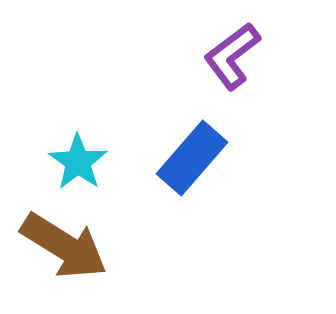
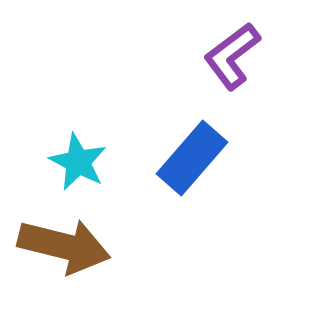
cyan star: rotated 8 degrees counterclockwise
brown arrow: rotated 18 degrees counterclockwise
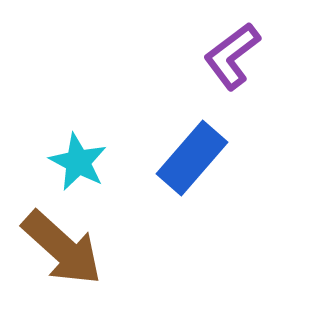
brown arrow: moved 2 px left, 2 px down; rotated 28 degrees clockwise
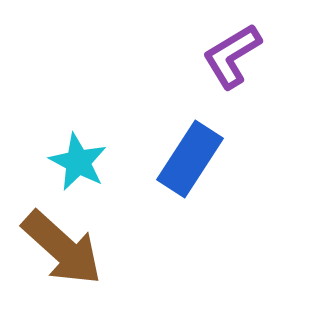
purple L-shape: rotated 6 degrees clockwise
blue rectangle: moved 2 px left, 1 px down; rotated 8 degrees counterclockwise
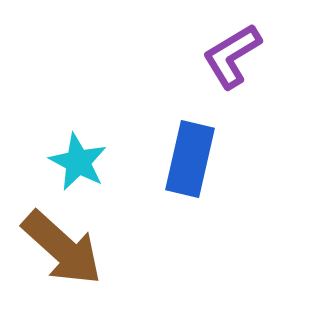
blue rectangle: rotated 20 degrees counterclockwise
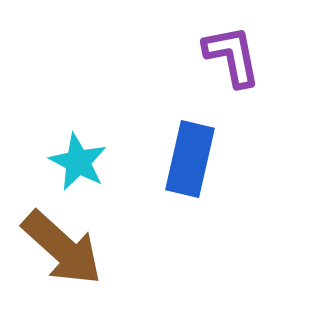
purple L-shape: rotated 110 degrees clockwise
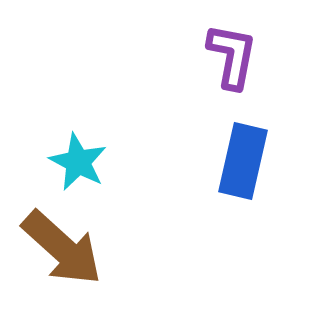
purple L-shape: rotated 22 degrees clockwise
blue rectangle: moved 53 px right, 2 px down
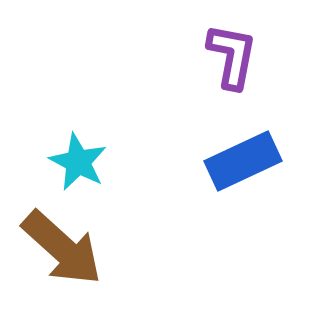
blue rectangle: rotated 52 degrees clockwise
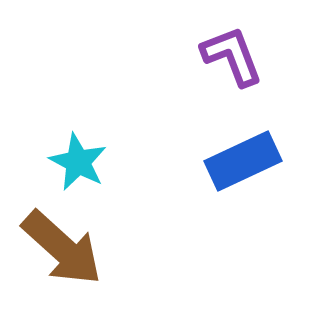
purple L-shape: rotated 32 degrees counterclockwise
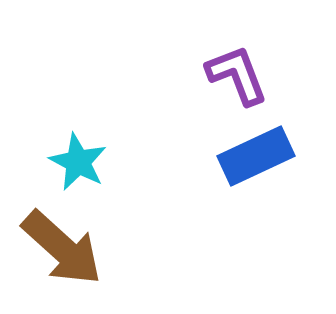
purple L-shape: moved 5 px right, 19 px down
blue rectangle: moved 13 px right, 5 px up
